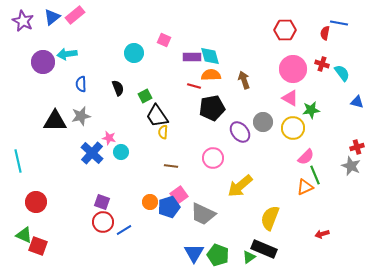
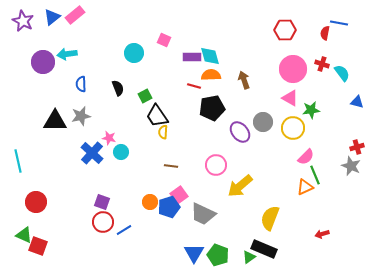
pink circle at (213, 158): moved 3 px right, 7 px down
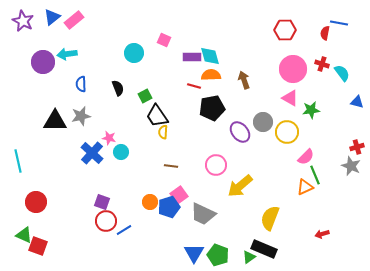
pink rectangle at (75, 15): moved 1 px left, 5 px down
yellow circle at (293, 128): moved 6 px left, 4 px down
red circle at (103, 222): moved 3 px right, 1 px up
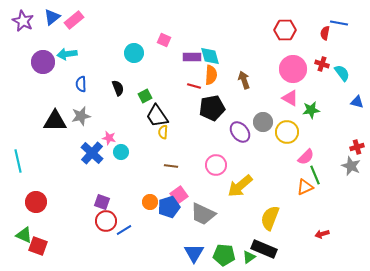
orange semicircle at (211, 75): rotated 96 degrees clockwise
green pentagon at (218, 255): moved 6 px right; rotated 15 degrees counterclockwise
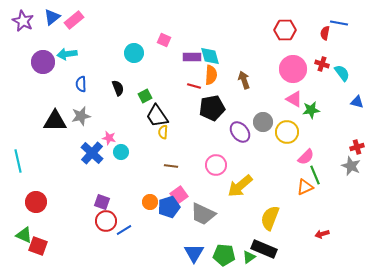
pink triangle at (290, 98): moved 4 px right, 1 px down
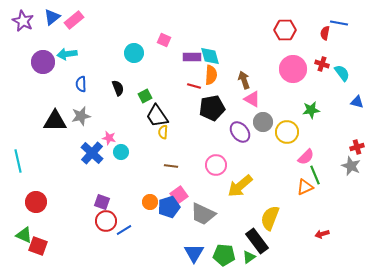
pink triangle at (294, 99): moved 42 px left
black rectangle at (264, 249): moved 7 px left, 8 px up; rotated 30 degrees clockwise
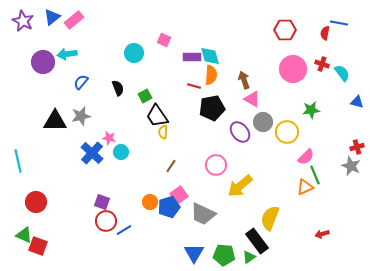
blue semicircle at (81, 84): moved 2 px up; rotated 42 degrees clockwise
brown line at (171, 166): rotated 64 degrees counterclockwise
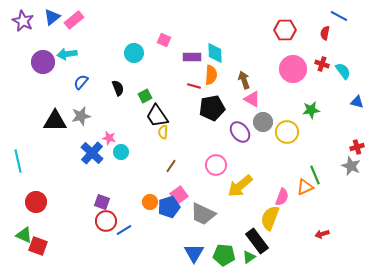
blue line at (339, 23): moved 7 px up; rotated 18 degrees clockwise
cyan diamond at (210, 56): moved 5 px right, 3 px up; rotated 15 degrees clockwise
cyan semicircle at (342, 73): moved 1 px right, 2 px up
pink semicircle at (306, 157): moved 24 px left, 40 px down; rotated 24 degrees counterclockwise
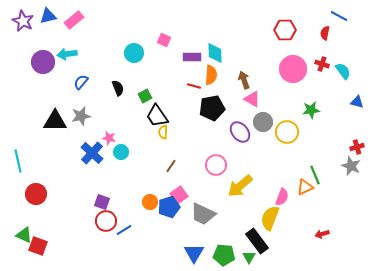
blue triangle at (52, 17): moved 4 px left, 1 px up; rotated 24 degrees clockwise
red circle at (36, 202): moved 8 px up
green triangle at (249, 257): rotated 24 degrees counterclockwise
